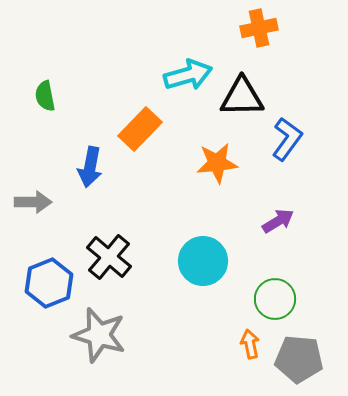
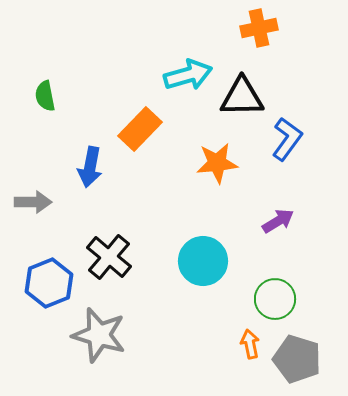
gray pentagon: moved 2 px left; rotated 12 degrees clockwise
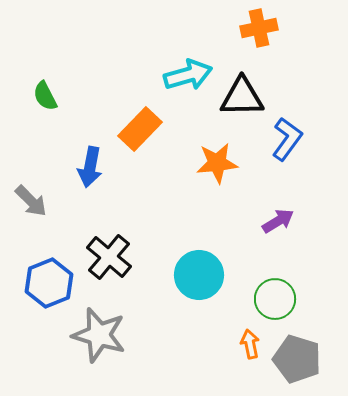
green semicircle: rotated 16 degrees counterclockwise
gray arrow: moved 2 px left, 1 px up; rotated 45 degrees clockwise
cyan circle: moved 4 px left, 14 px down
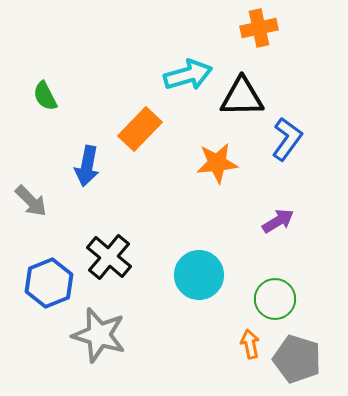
blue arrow: moved 3 px left, 1 px up
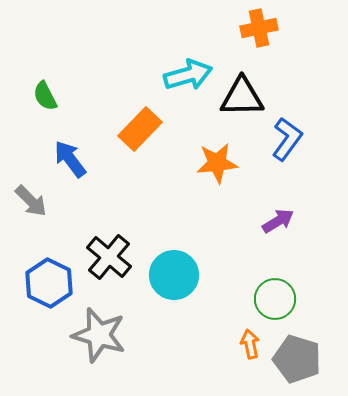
blue arrow: moved 17 px left, 7 px up; rotated 132 degrees clockwise
cyan circle: moved 25 px left
blue hexagon: rotated 12 degrees counterclockwise
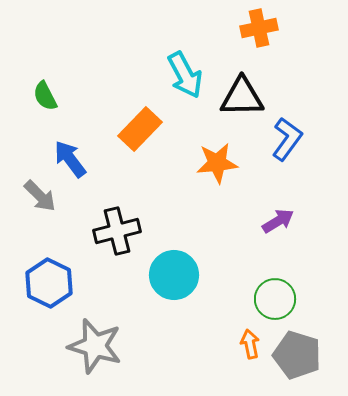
cyan arrow: moved 3 px left; rotated 78 degrees clockwise
gray arrow: moved 9 px right, 5 px up
black cross: moved 8 px right, 26 px up; rotated 36 degrees clockwise
gray star: moved 4 px left, 11 px down
gray pentagon: moved 4 px up
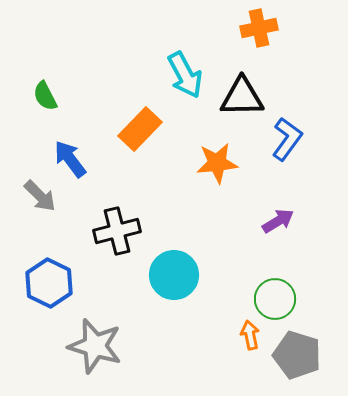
orange arrow: moved 9 px up
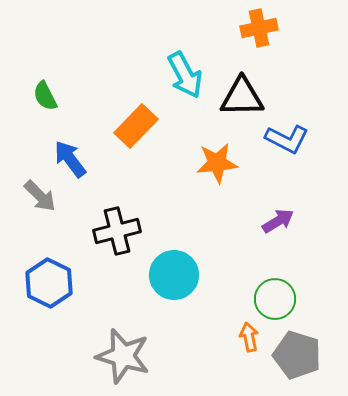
orange rectangle: moved 4 px left, 3 px up
blue L-shape: rotated 81 degrees clockwise
orange arrow: moved 1 px left, 2 px down
gray star: moved 28 px right, 10 px down
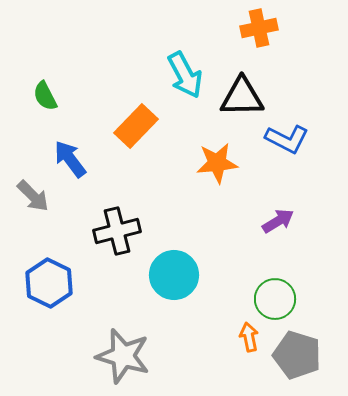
gray arrow: moved 7 px left
